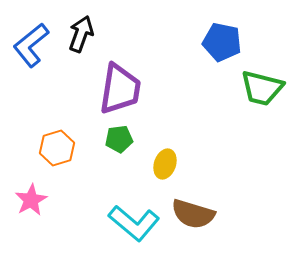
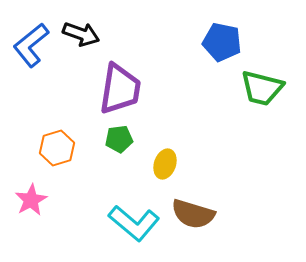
black arrow: rotated 90 degrees clockwise
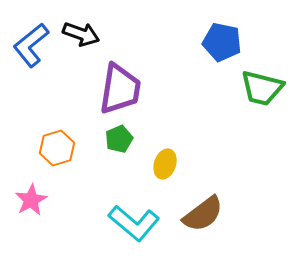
green pentagon: rotated 16 degrees counterclockwise
brown semicircle: moved 10 px right; rotated 54 degrees counterclockwise
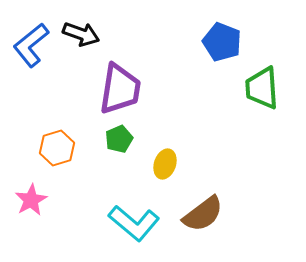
blue pentagon: rotated 9 degrees clockwise
green trapezoid: rotated 72 degrees clockwise
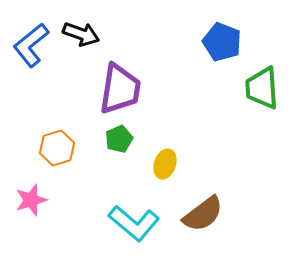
pink star: rotated 12 degrees clockwise
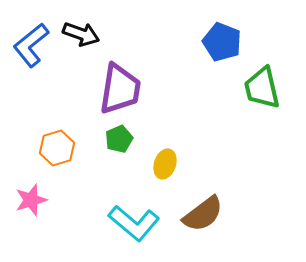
green trapezoid: rotated 9 degrees counterclockwise
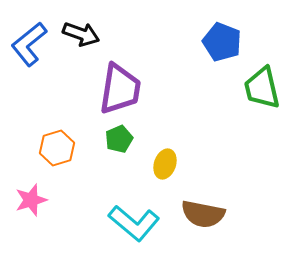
blue L-shape: moved 2 px left, 1 px up
brown semicircle: rotated 48 degrees clockwise
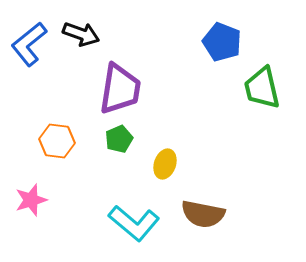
orange hexagon: moved 7 px up; rotated 24 degrees clockwise
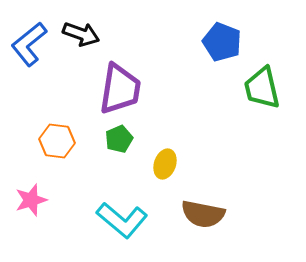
cyan L-shape: moved 12 px left, 3 px up
